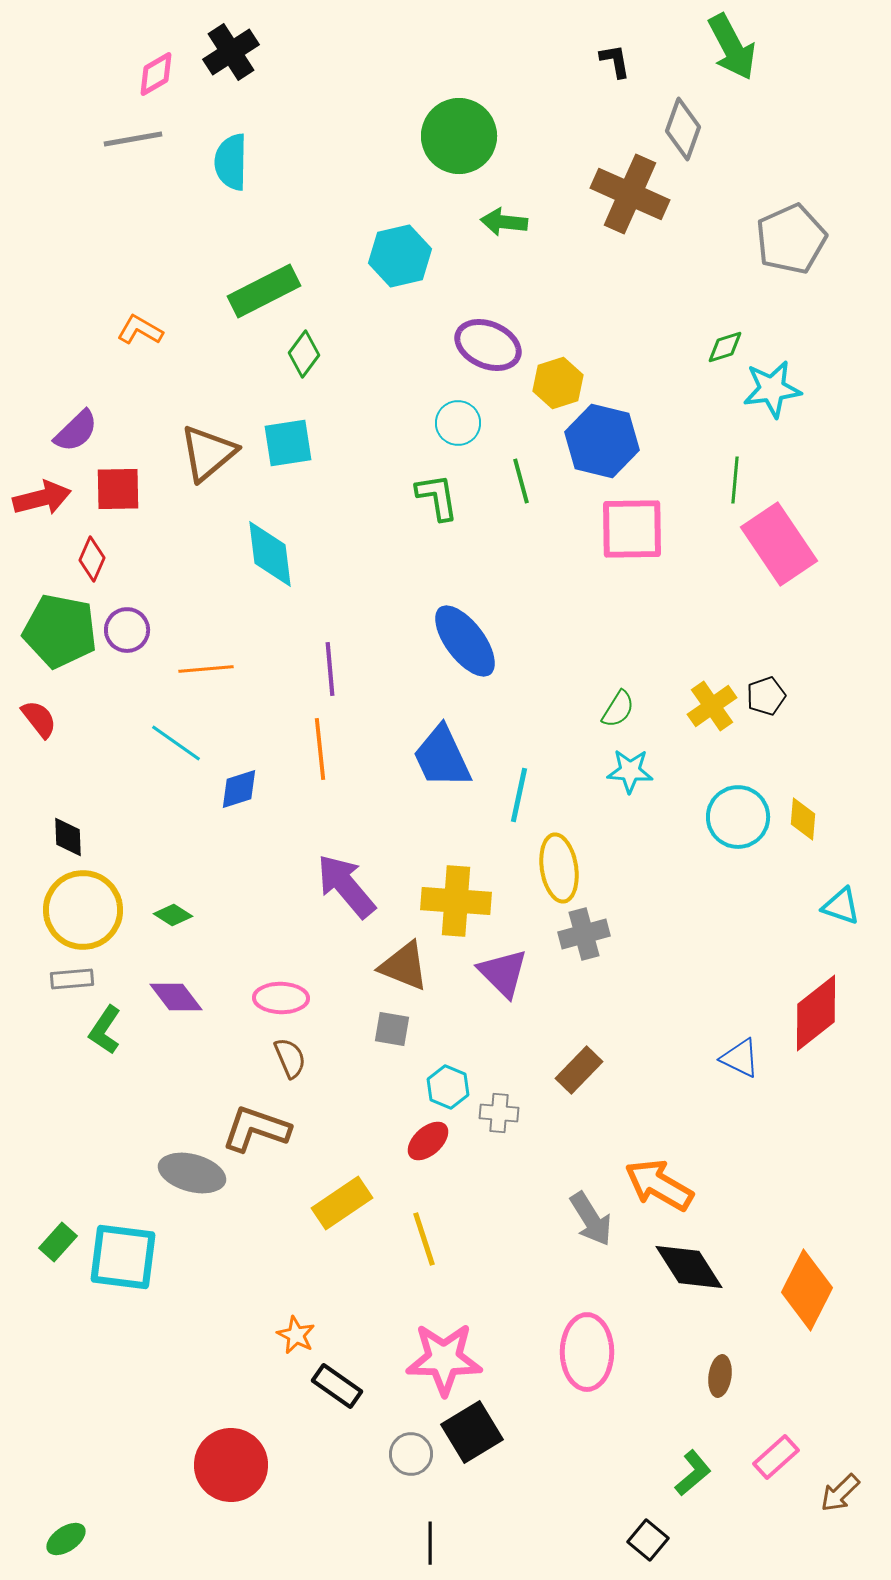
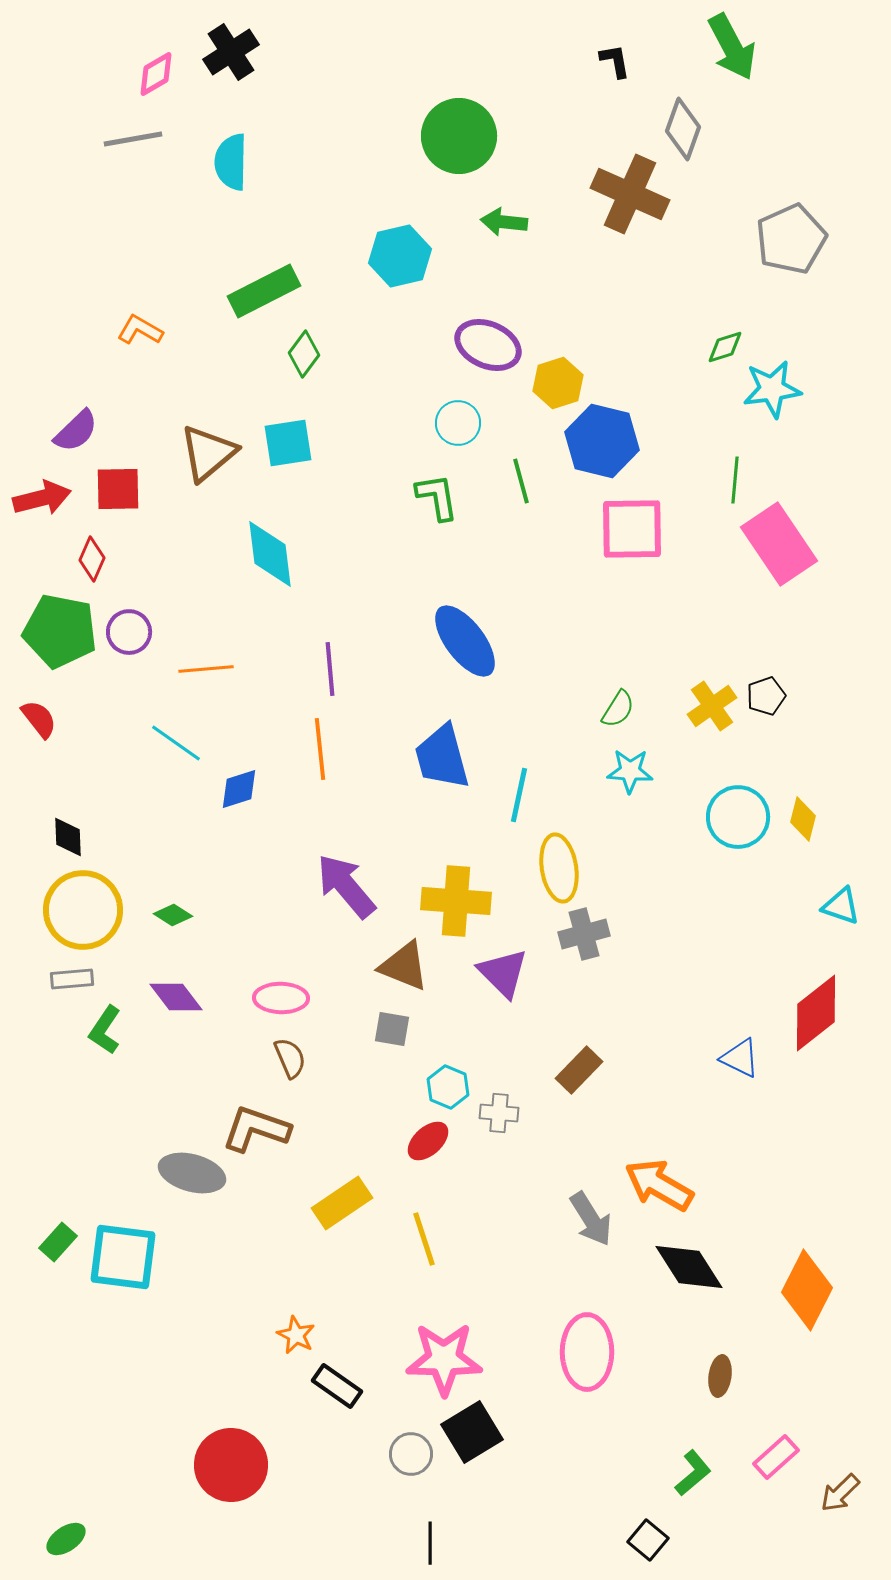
purple circle at (127, 630): moved 2 px right, 2 px down
blue trapezoid at (442, 757): rotated 10 degrees clockwise
yellow diamond at (803, 819): rotated 9 degrees clockwise
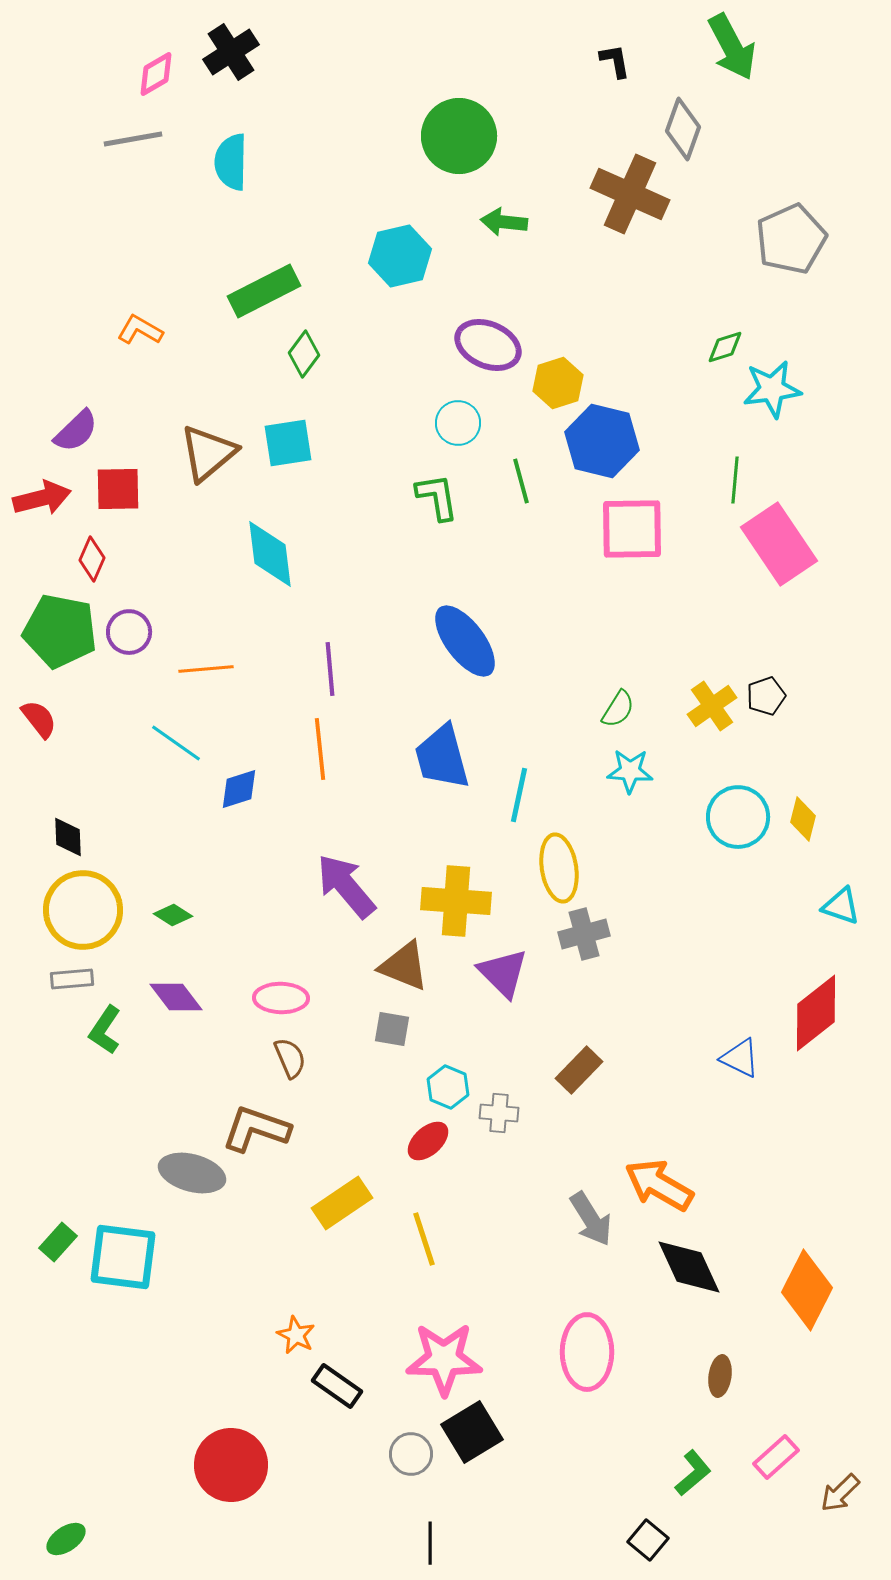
black diamond at (689, 1267): rotated 8 degrees clockwise
